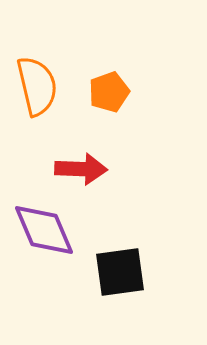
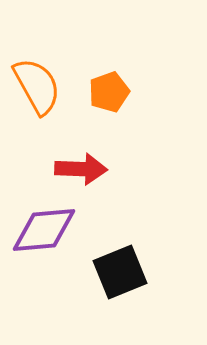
orange semicircle: rotated 16 degrees counterclockwise
purple diamond: rotated 72 degrees counterclockwise
black square: rotated 14 degrees counterclockwise
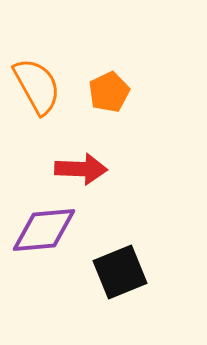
orange pentagon: rotated 6 degrees counterclockwise
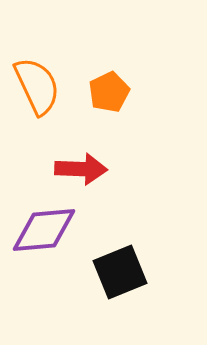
orange semicircle: rotated 4 degrees clockwise
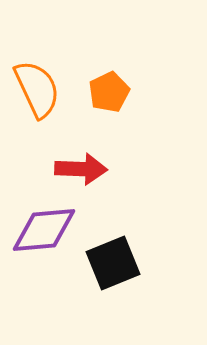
orange semicircle: moved 3 px down
black square: moved 7 px left, 9 px up
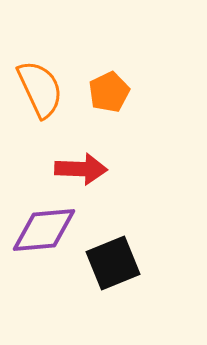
orange semicircle: moved 3 px right
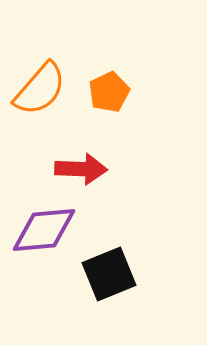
orange semicircle: rotated 66 degrees clockwise
black square: moved 4 px left, 11 px down
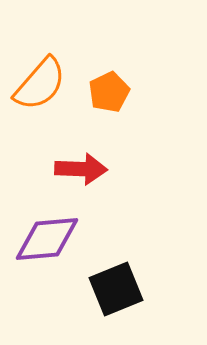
orange semicircle: moved 5 px up
purple diamond: moved 3 px right, 9 px down
black square: moved 7 px right, 15 px down
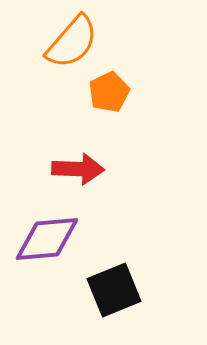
orange semicircle: moved 32 px right, 42 px up
red arrow: moved 3 px left
black square: moved 2 px left, 1 px down
